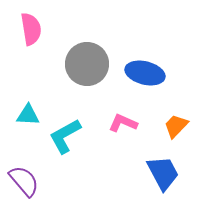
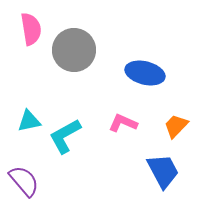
gray circle: moved 13 px left, 14 px up
cyan triangle: moved 1 px right, 6 px down; rotated 15 degrees counterclockwise
blue trapezoid: moved 2 px up
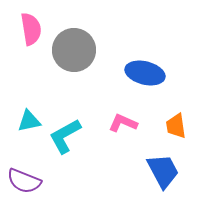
orange trapezoid: rotated 52 degrees counterclockwise
purple semicircle: rotated 152 degrees clockwise
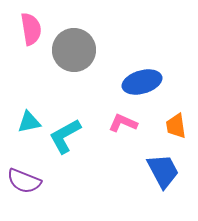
blue ellipse: moved 3 px left, 9 px down; rotated 30 degrees counterclockwise
cyan triangle: moved 1 px down
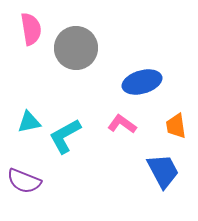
gray circle: moved 2 px right, 2 px up
pink L-shape: moved 1 px left, 1 px down; rotated 12 degrees clockwise
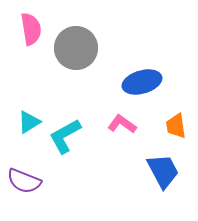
cyan triangle: rotated 20 degrees counterclockwise
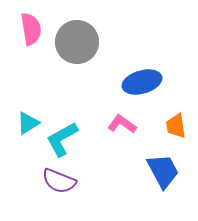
gray circle: moved 1 px right, 6 px up
cyan triangle: moved 1 px left, 1 px down
cyan L-shape: moved 3 px left, 3 px down
purple semicircle: moved 35 px right
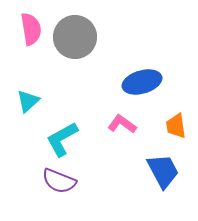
gray circle: moved 2 px left, 5 px up
cyan triangle: moved 22 px up; rotated 10 degrees counterclockwise
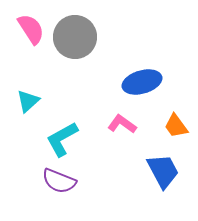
pink semicircle: rotated 24 degrees counterclockwise
orange trapezoid: rotated 28 degrees counterclockwise
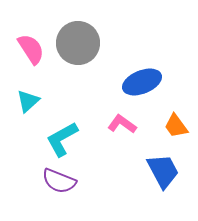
pink semicircle: moved 20 px down
gray circle: moved 3 px right, 6 px down
blue ellipse: rotated 6 degrees counterclockwise
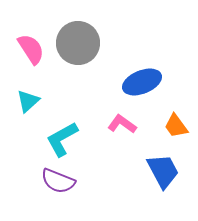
purple semicircle: moved 1 px left
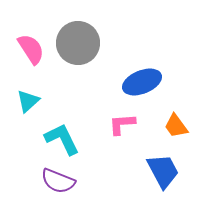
pink L-shape: rotated 40 degrees counterclockwise
cyan L-shape: rotated 93 degrees clockwise
